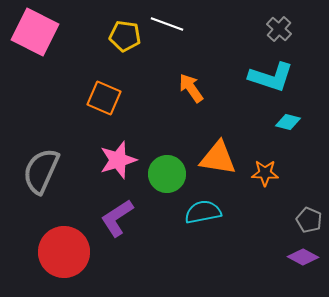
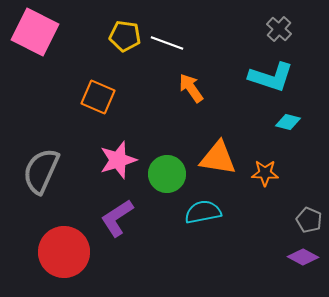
white line: moved 19 px down
orange square: moved 6 px left, 1 px up
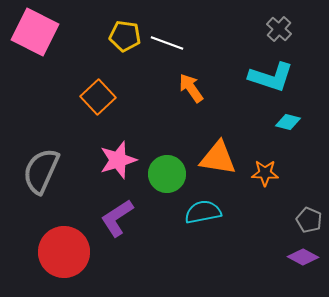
orange square: rotated 24 degrees clockwise
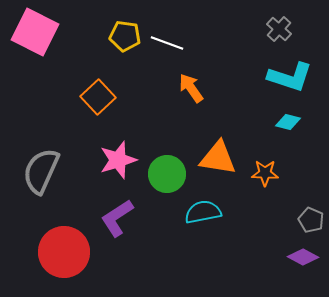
cyan L-shape: moved 19 px right
gray pentagon: moved 2 px right
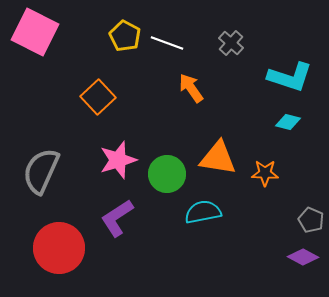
gray cross: moved 48 px left, 14 px down
yellow pentagon: rotated 20 degrees clockwise
red circle: moved 5 px left, 4 px up
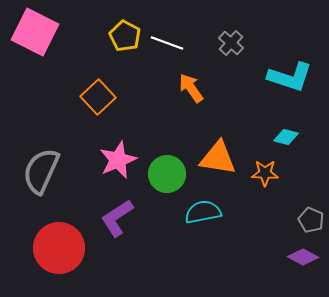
cyan diamond: moved 2 px left, 15 px down
pink star: rotated 6 degrees counterclockwise
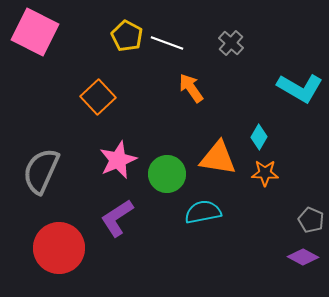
yellow pentagon: moved 2 px right
cyan L-shape: moved 10 px right, 11 px down; rotated 12 degrees clockwise
cyan diamond: moved 27 px left; rotated 75 degrees counterclockwise
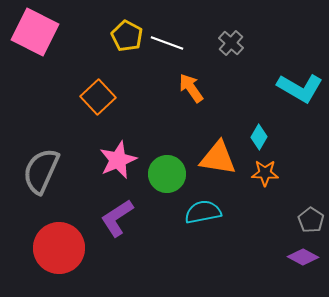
gray pentagon: rotated 10 degrees clockwise
